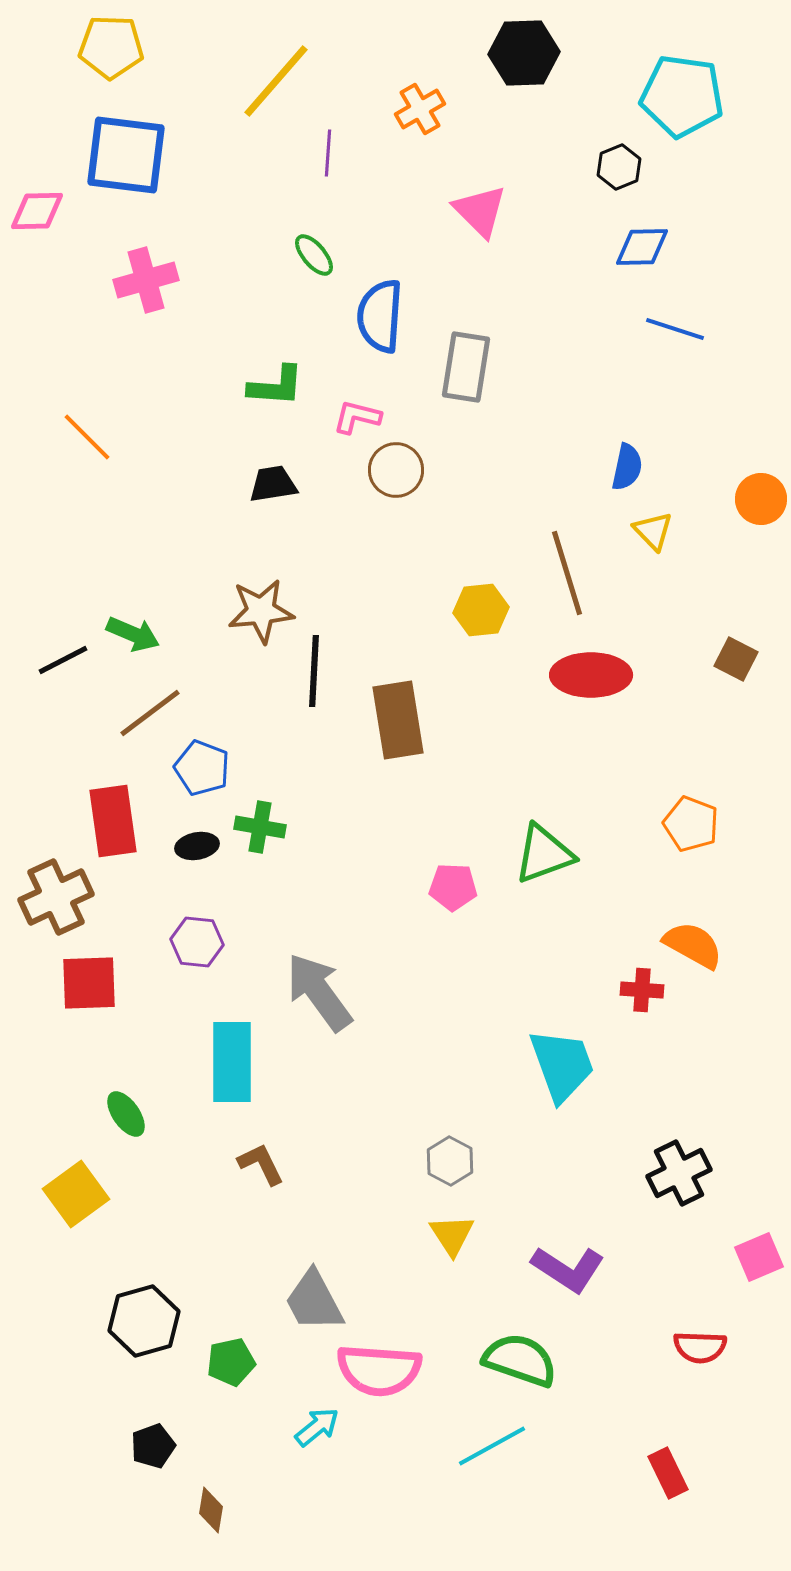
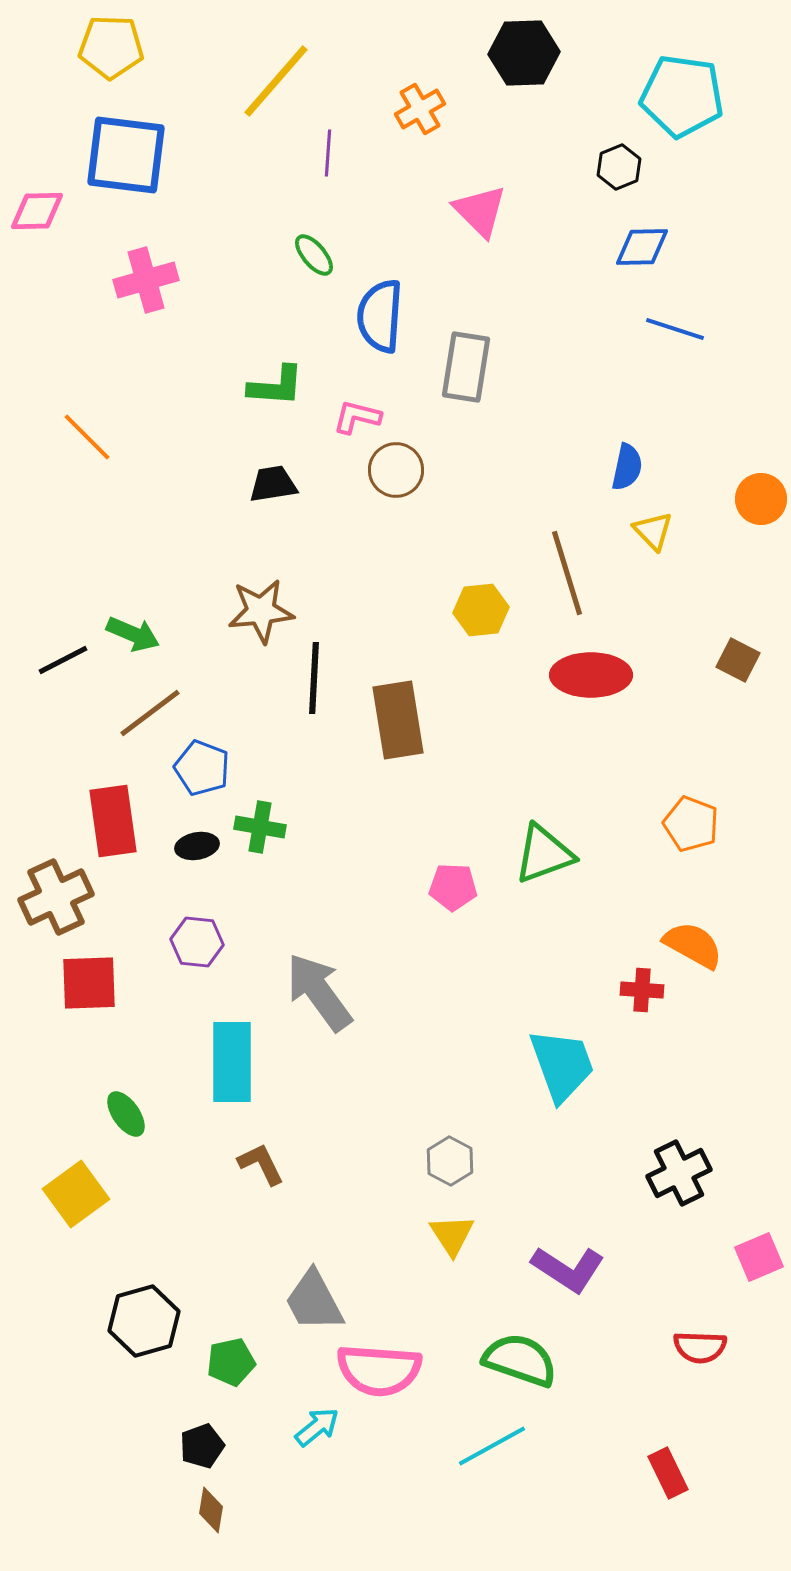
brown square at (736, 659): moved 2 px right, 1 px down
black line at (314, 671): moved 7 px down
black pentagon at (153, 1446): moved 49 px right
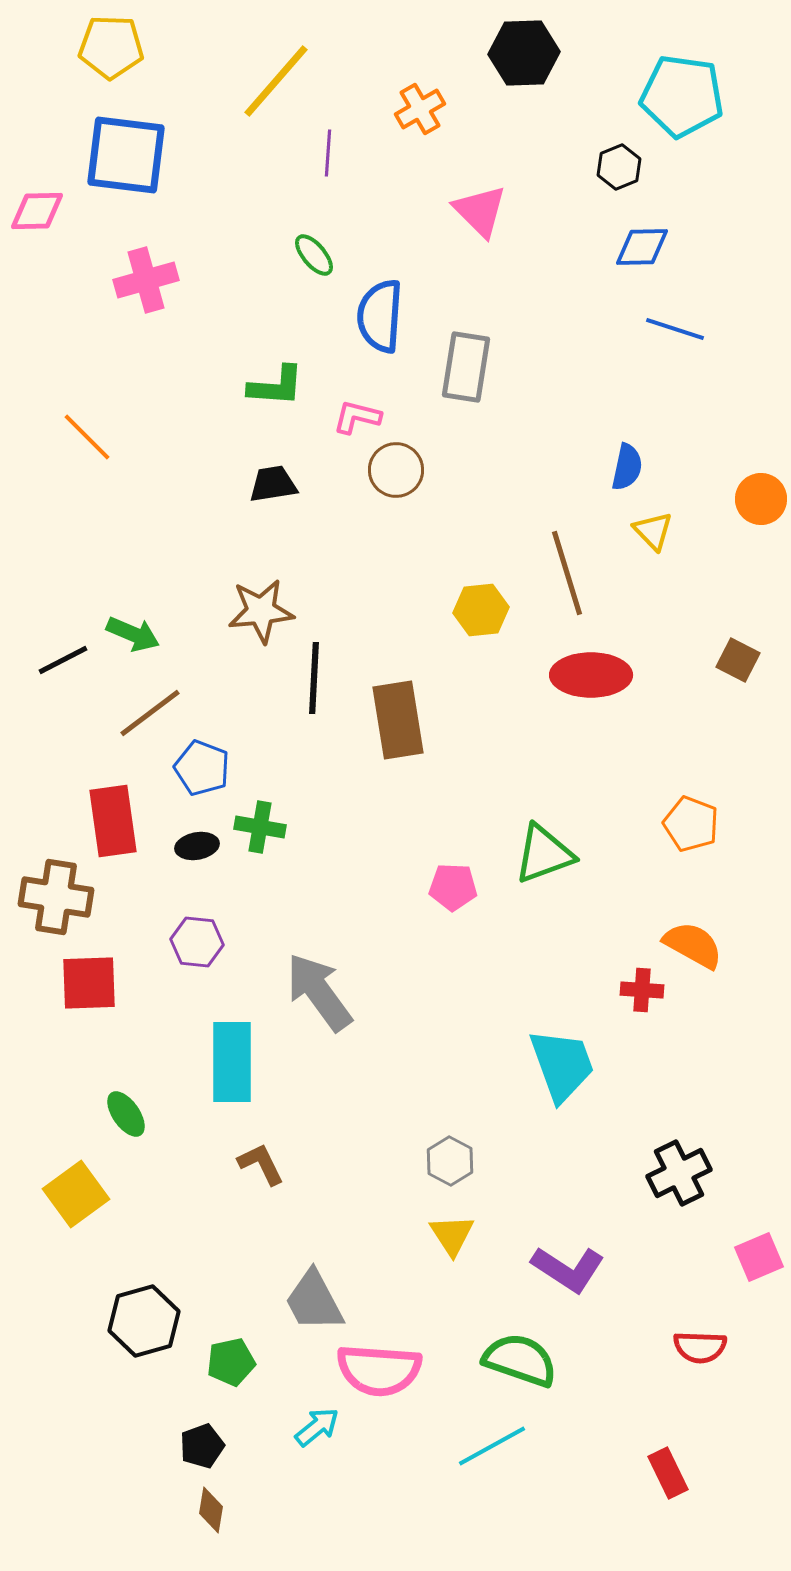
brown cross at (56, 897): rotated 34 degrees clockwise
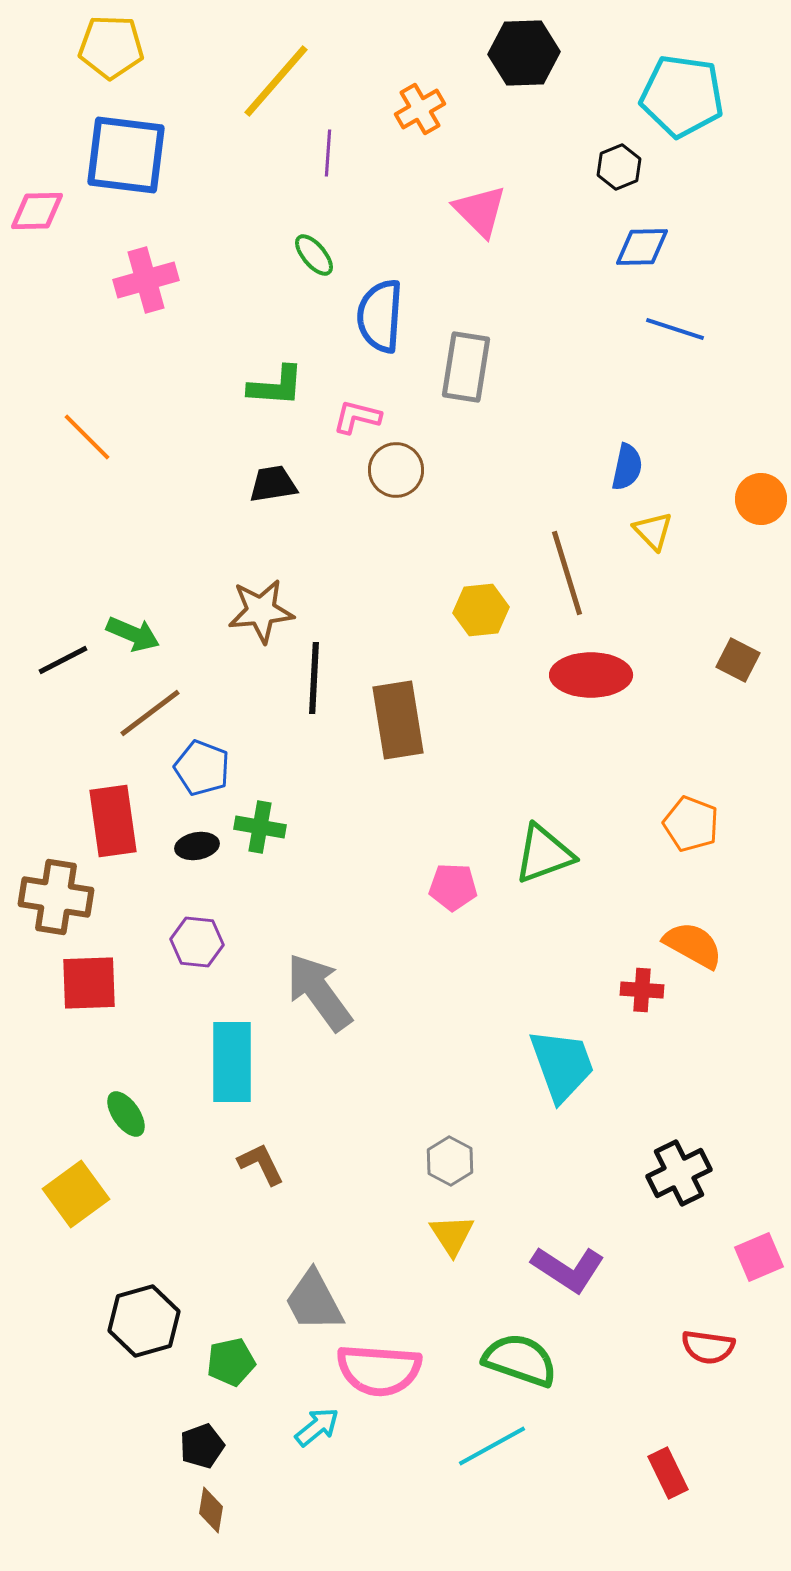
red semicircle at (700, 1347): moved 8 px right; rotated 6 degrees clockwise
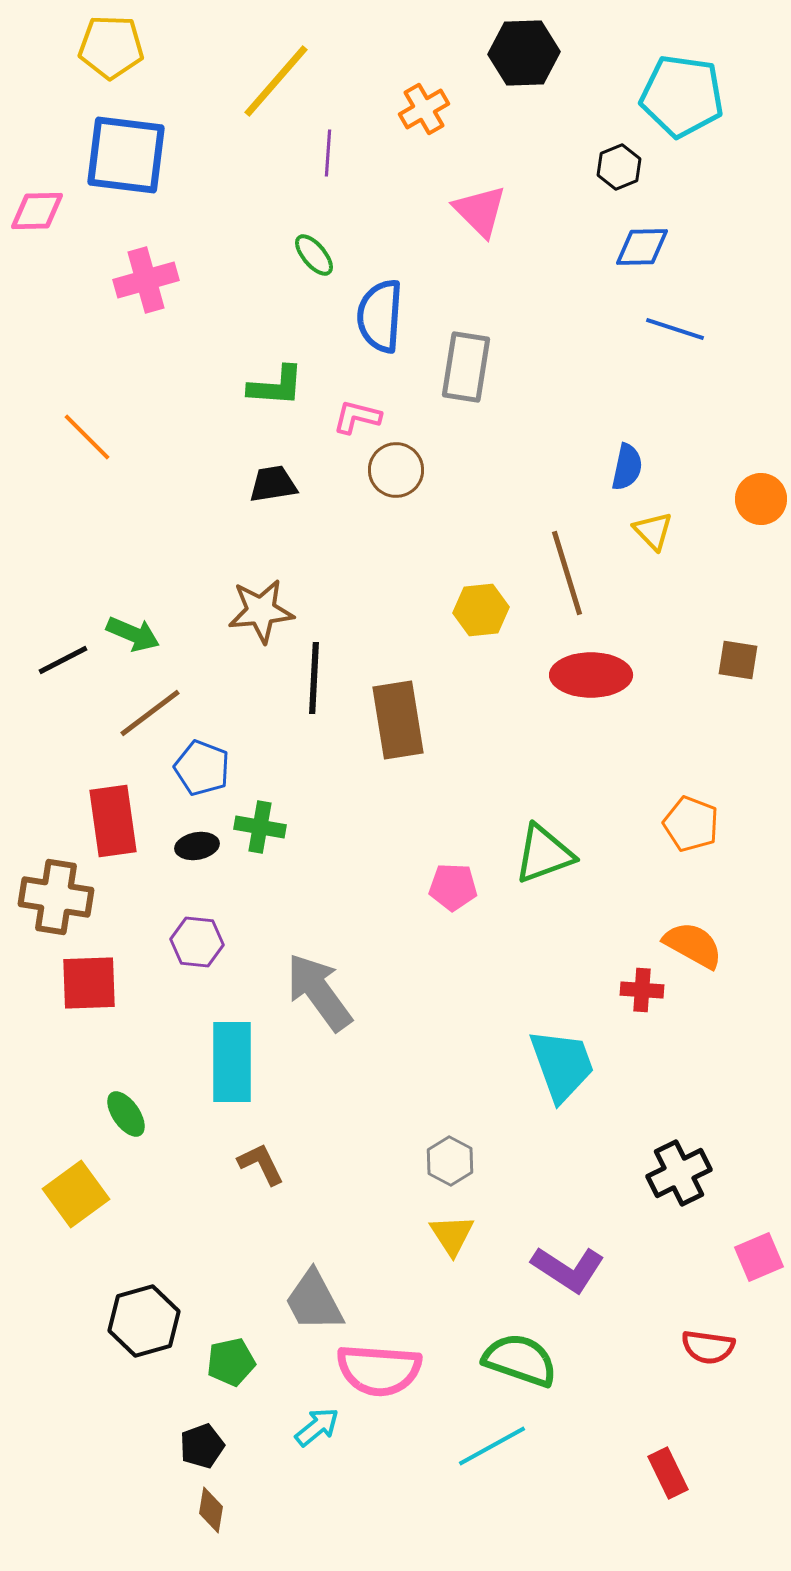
orange cross at (420, 109): moved 4 px right
brown square at (738, 660): rotated 18 degrees counterclockwise
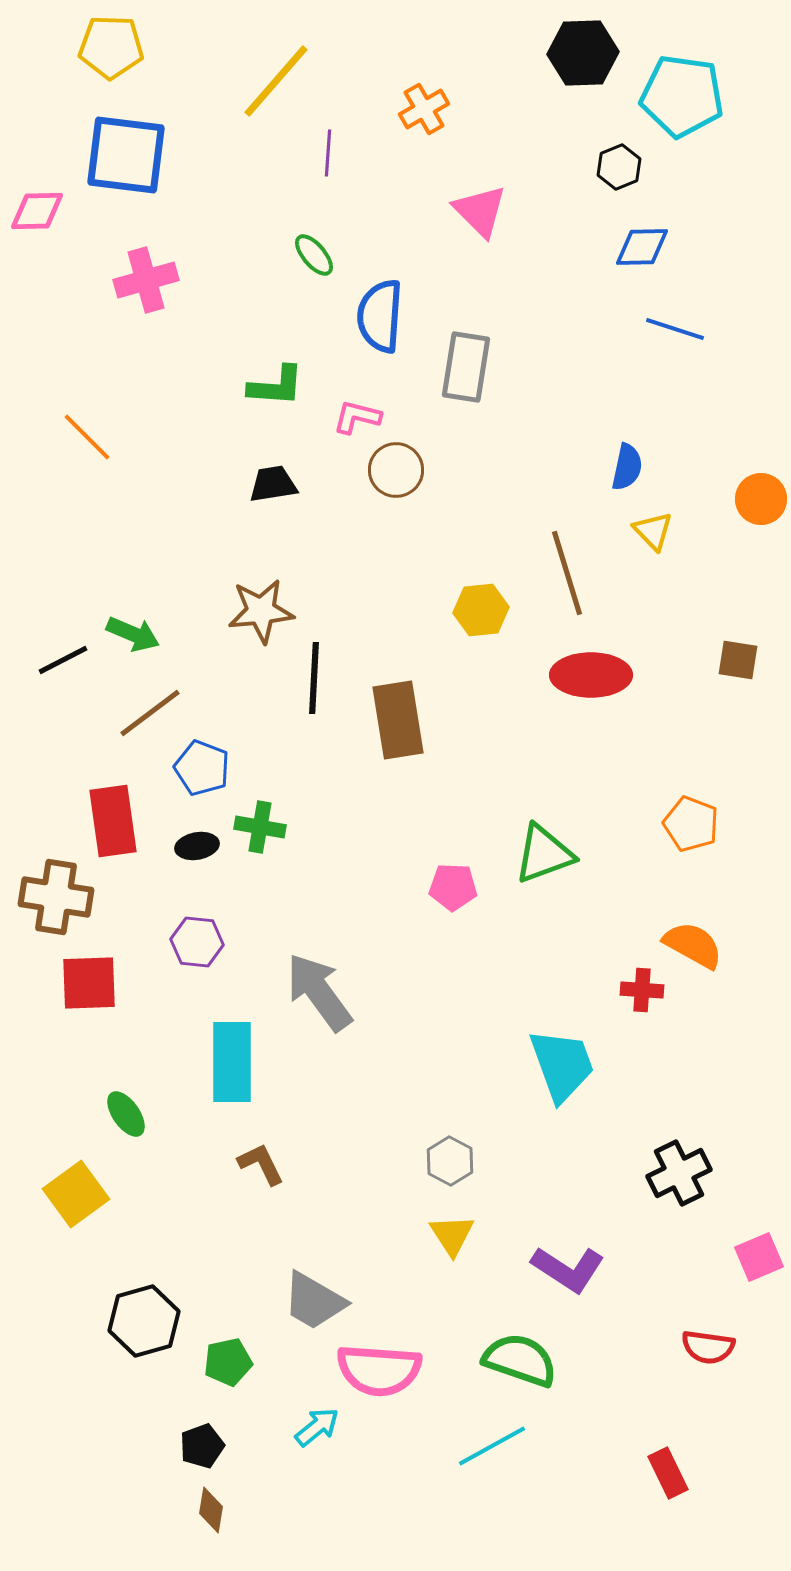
black hexagon at (524, 53): moved 59 px right
gray trapezoid at (314, 1301): rotated 32 degrees counterclockwise
green pentagon at (231, 1362): moved 3 px left
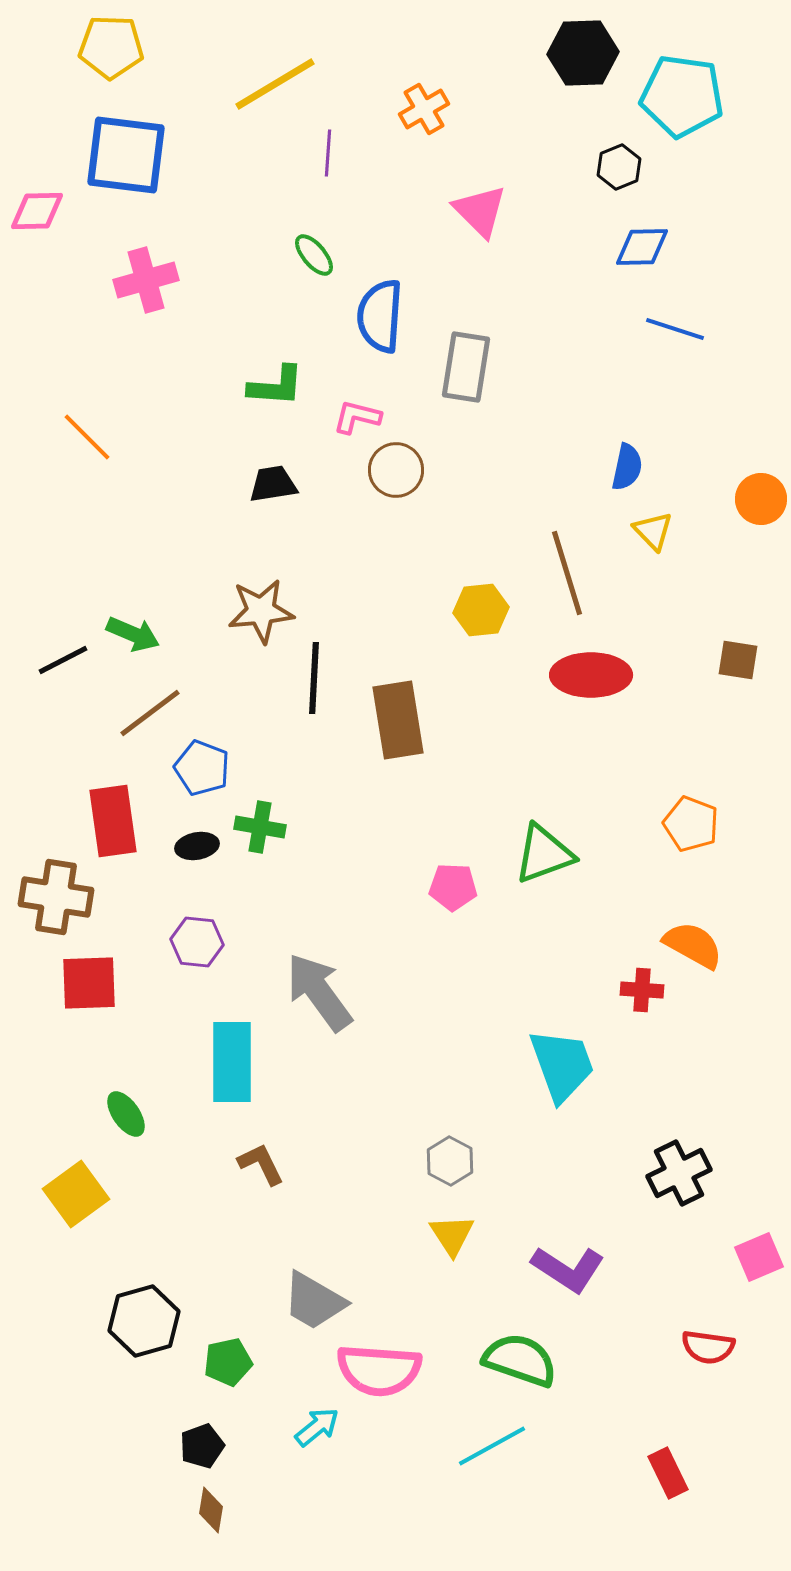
yellow line at (276, 81): moved 1 px left, 3 px down; rotated 18 degrees clockwise
